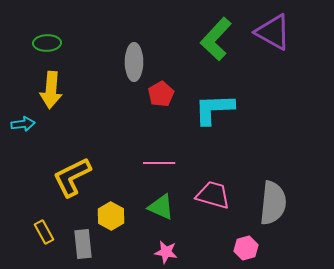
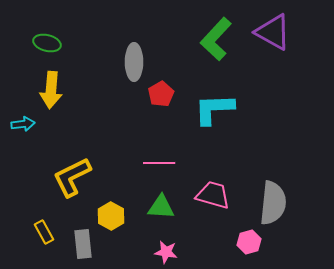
green ellipse: rotated 16 degrees clockwise
green triangle: rotated 20 degrees counterclockwise
pink hexagon: moved 3 px right, 6 px up
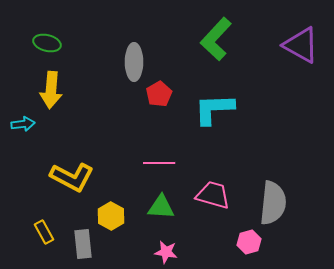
purple triangle: moved 28 px right, 13 px down
red pentagon: moved 2 px left
yellow L-shape: rotated 126 degrees counterclockwise
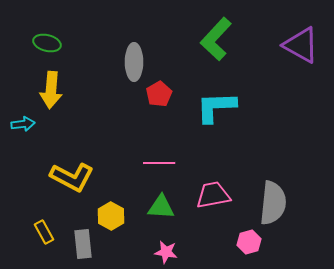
cyan L-shape: moved 2 px right, 2 px up
pink trapezoid: rotated 27 degrees counterclockwise
